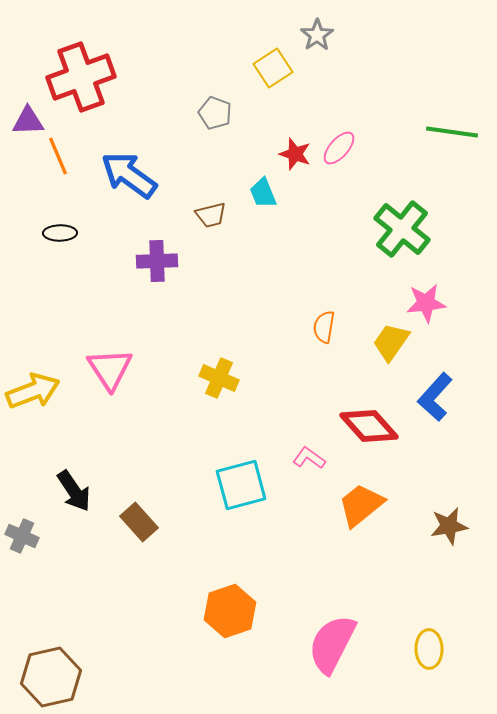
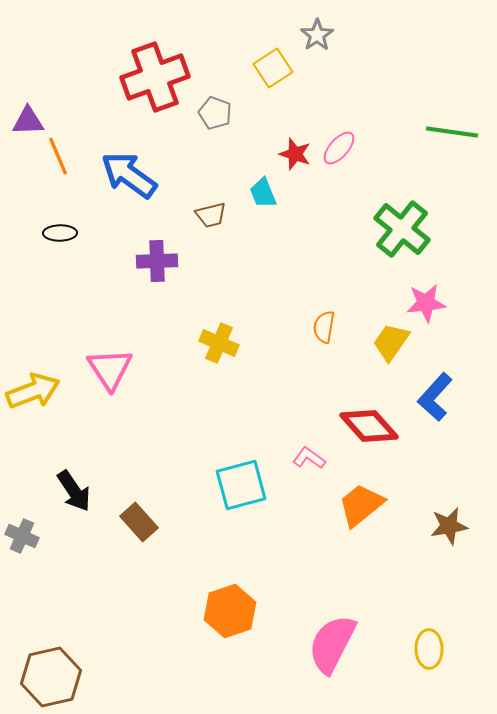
red cross: moved 74 px right
yellow cross: moved 35 px up
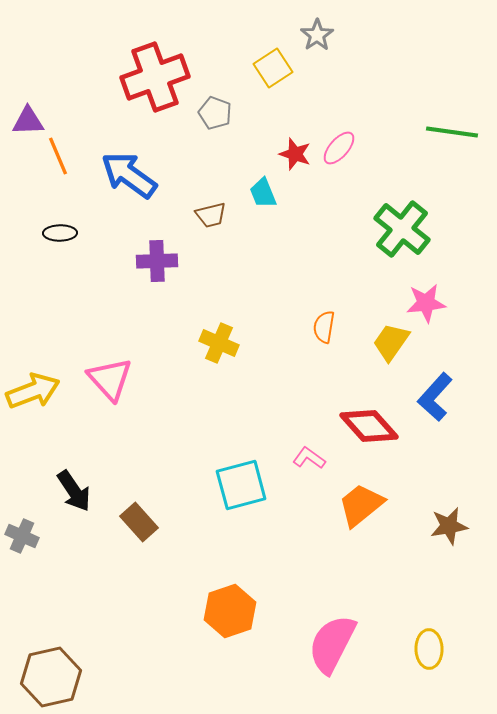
pink triangle: moved 10 px down; rotated 9 degrees counterclockwise
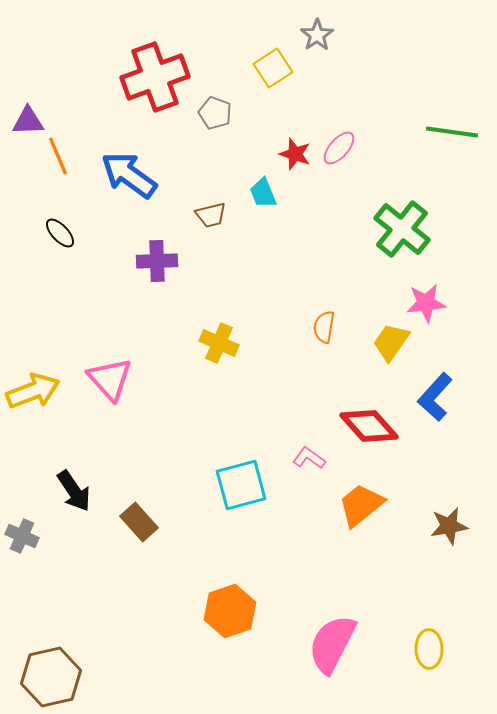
black ellipse: rotated 48 degrees clockwise
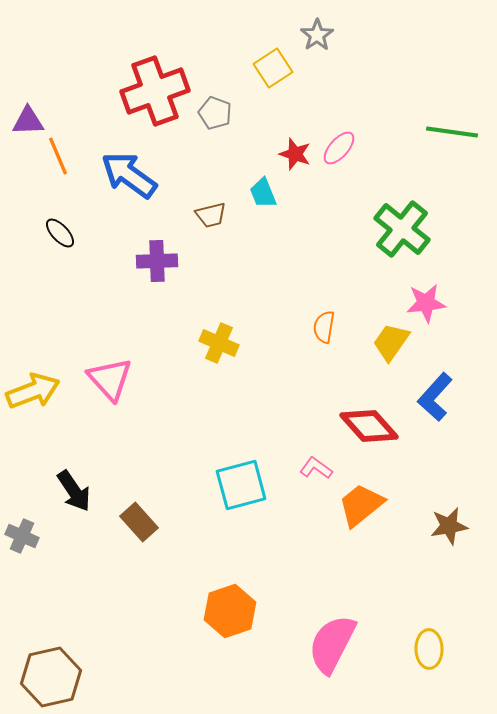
red cross: moved 14 px down
pink L-shape: moved 7 px right, 10 px down
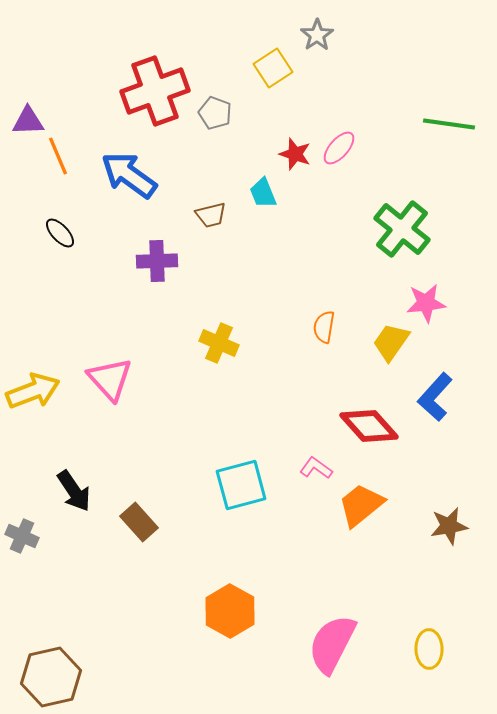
green line: moved 3 px left, 8 px up
orange hexagon: rotated 12 degrees counterclockwise
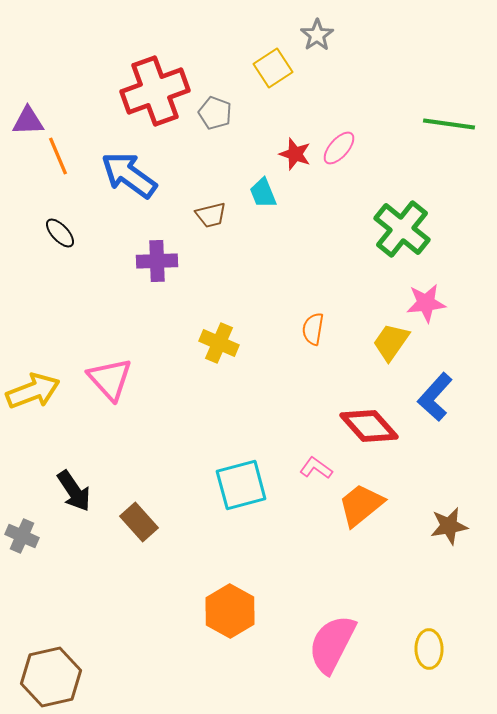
orange semicircle: moved 11 px left, 2 px down
